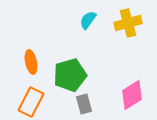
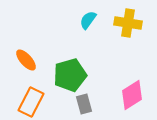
yellow cross: rotated 24 degrees clockwise
orange ellipse: moved 5 px left, 2 px up; rotated 30 degrees counterclockwise
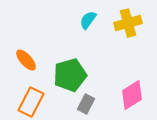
yellow cross: rotated 24 degrees counterclockwise
gray rectangle: moved 2 px right; rotated 42 degrees clockwise
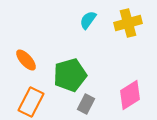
pink diamond: moved 2 px left
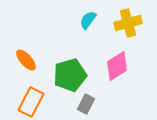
pink diamond: moved 13 px left, 29 px up
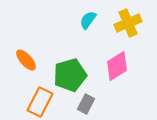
yellow cross: rotated 8 degrees counterclockwise
orange rectangle: moved 9 px right
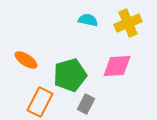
cyan semicircle: rotated 66 degrees clockwise
orange ellipse: rotated 15 degrees counterclockwise
pink diamond: rotated 28 degrees clockwise
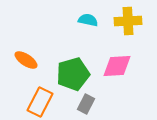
yellow cross: moved 2 px up; rotated 20 degrees clockwise
green pentagon: moved 3 px right, 1 px up
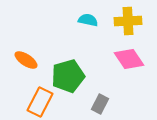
pink diamond: moved 12 px right, 7 px up; rotated 60 degrees clockwise
green pentagon: moved 5 px left, 2 px down
gray rectangle: moved 14 px right
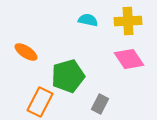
orange ellipse: moved 8 px up
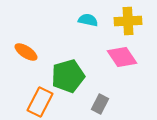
pink diamond: moved 7 px left, 2 px up
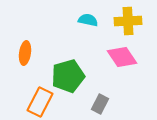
orange ellipse: moved 1 px left, 1 px down; rotated 65 degrees clockwise
